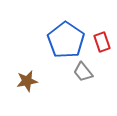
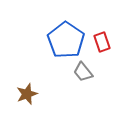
brown star: moved 13 px down; rotated 10 degrees counterclockwise
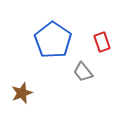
blue pentagon: moved 13 px left
brown star: moved 5 px left, 1 px up
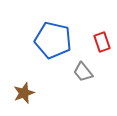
blue pentagon: rotated 21 degrees counterclockwise
brown star: moved 2 px right
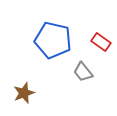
red rectangle: moved 1 px left; rotated 36 degrees counterclockwise
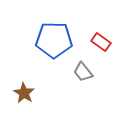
blue pentagon: moved 1 px right; rotated 12 degrees counterclockwise
brown star: rotated 20 degrees counterclockwise
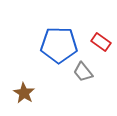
blue pentagon: moved 5 px right, 5 px down
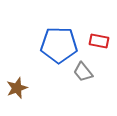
red rectangle: moved 2 px left, 1 px up; rotated 24 degrees counterclockwise
brown star: moved 7 px left, 5 px up; rotated 20 degrees clockwise
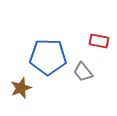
blue pentagon: moved 11 px left, 12 px down
brown star: moved 4 px right
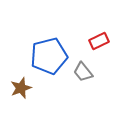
red rectangle: rotated 36 degrees counterclockwise
blue pentagon: moved 1 px right, 1 px up; rotated 15 degrees counterclockwise
